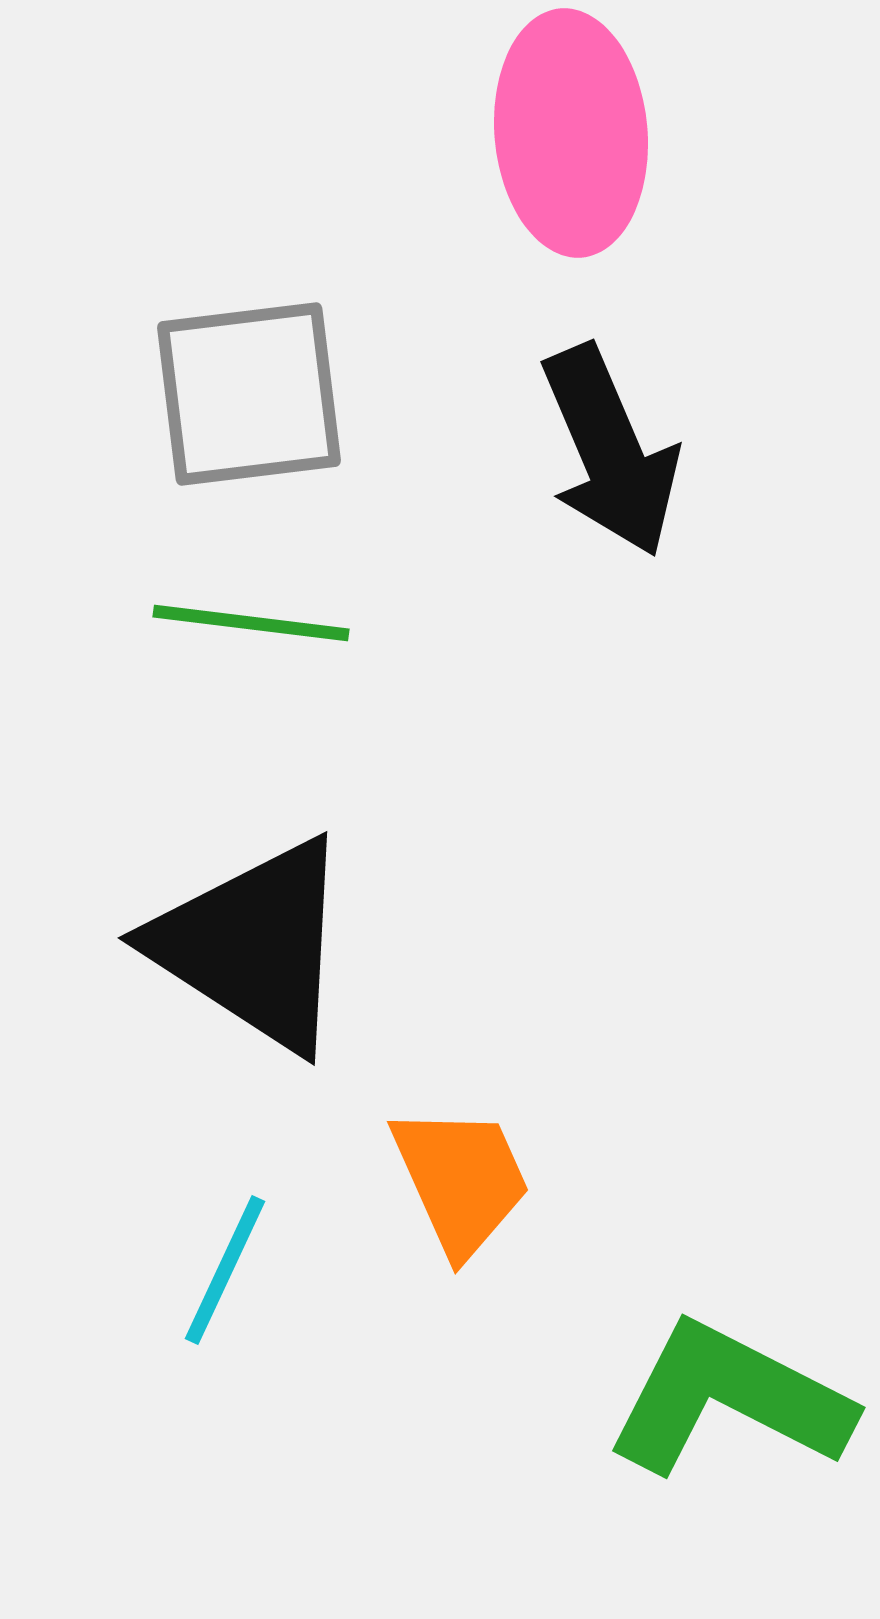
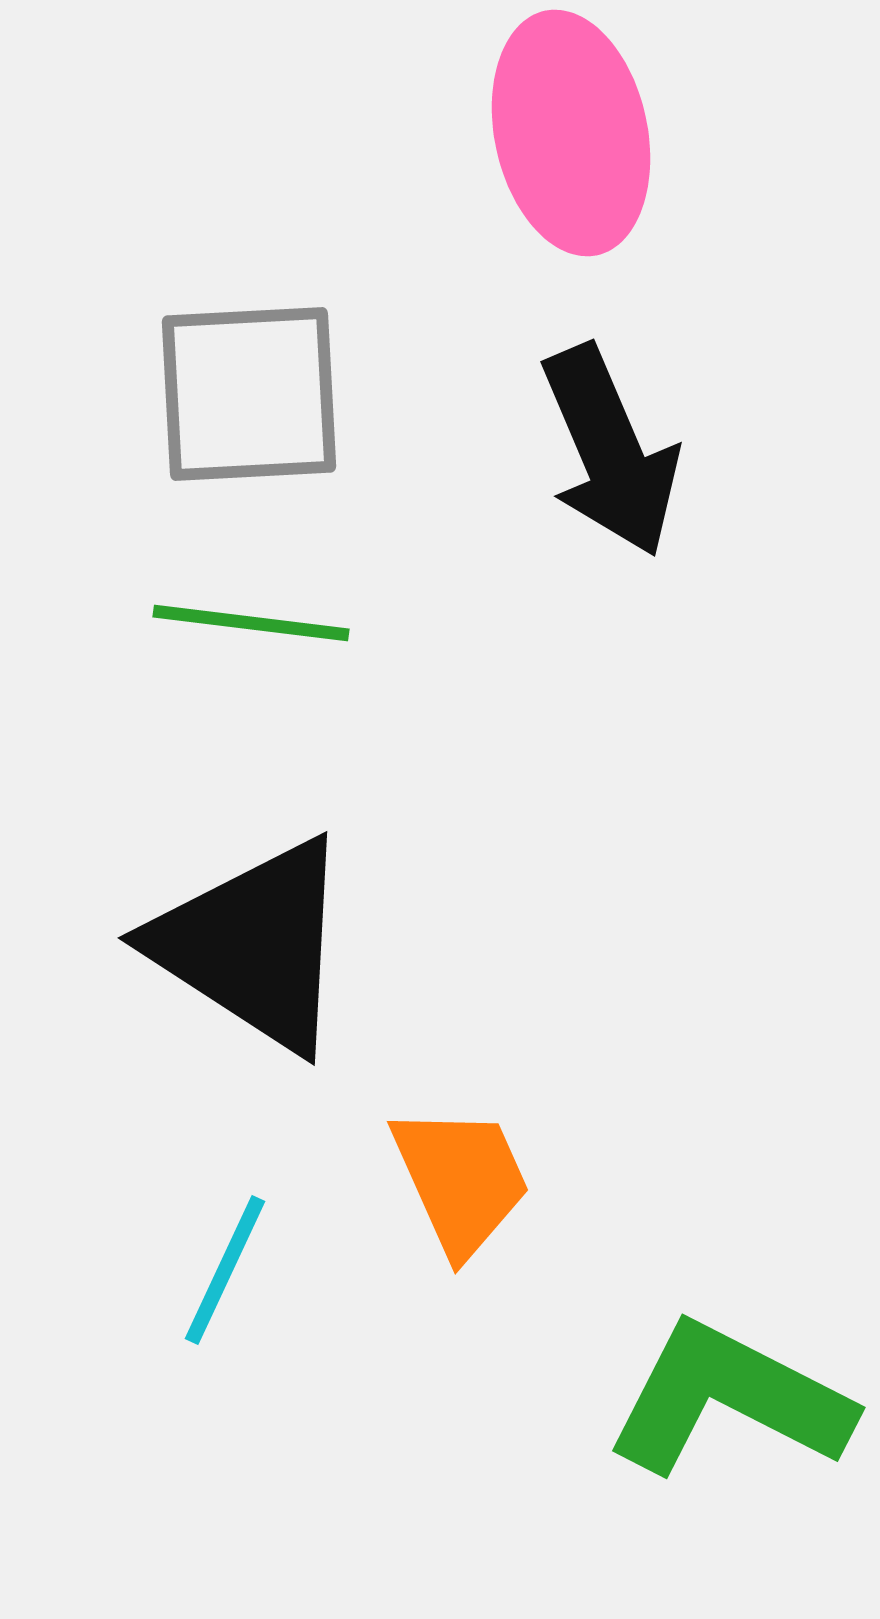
pink ellipse: rotated 7 degrees counterclockwise
gray square: rotated 4 degrees clockwise
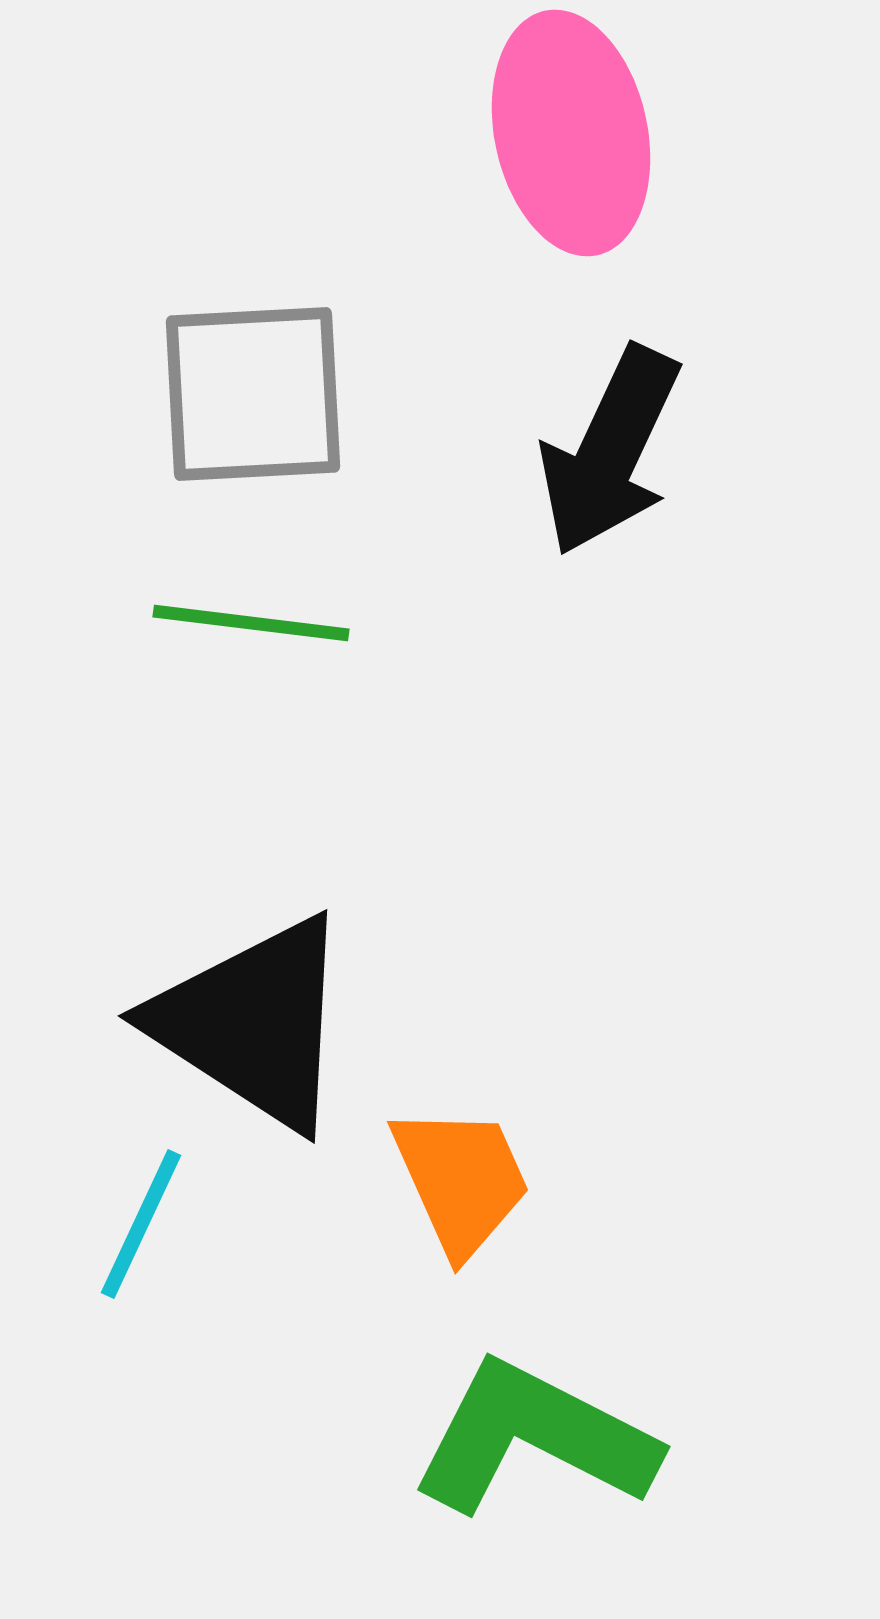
gray square: moved 4 px right
black arrow: rotated 48 degrees clockwise
black triangle: moved 78 px down
cyan line: moved 84 px left, 46 px up
green L-shape: moved 195 px left, 39 px down
